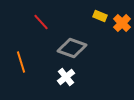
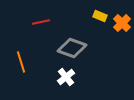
red line: rotated 60 degrees counterclockwise
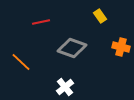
yellow rectangle: rotated 32 degrees clockwise
orange cross: moved 1 px left, 24 px down; rotated 30 degrees counterclockwise
orange line: rotated 30 degrees counterclockwise
white cross: moved 1 px left, 10 px down
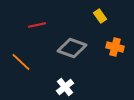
red line: moved 4 px left, 3 px down
orange cross: moved 6 px left
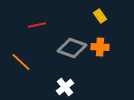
orange cross: moved 15 px left; rotated 12 degrees counterclockwise
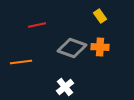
orange line: rotated 50 degrees counterclockwise
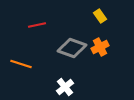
orange cross: rotated 30 degrees counterclockwise
orange line: moved 2 px down; rotated 25 degrees clockwise
